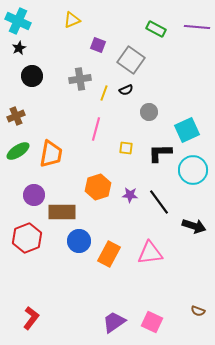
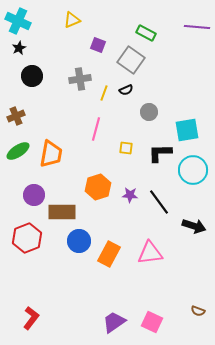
green rectangle: moved 10 px left, 4 px down
cyan square: rotated 15 degrees clockwise
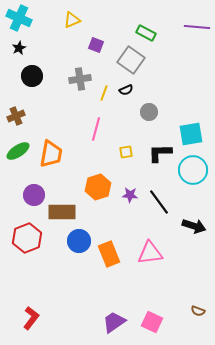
cyan cross: moved 1 px right, 3 px up
purple square: moved 2 px left
cyan square: moved 4 px right, 4 px down
yellow square: moved 4 px down; rotated 16 degrees counterclockwise
orange rectangle: rotated 50 degrees counterclockwise
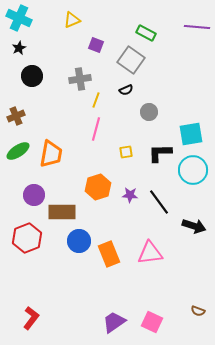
yellow line: moved 8 px left, 7 px down
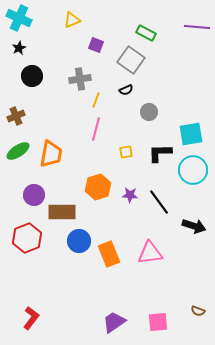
pink square: moved 6 px right; rotated 30 degrees counterclockwise
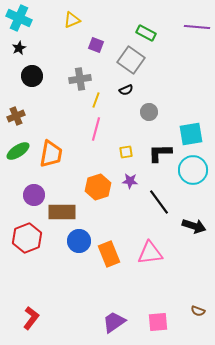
purple star: moved 14 px up
